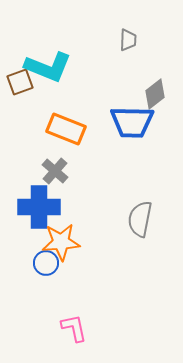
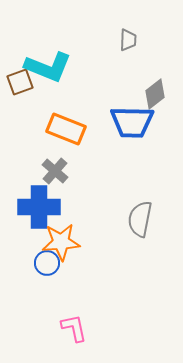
blue circle: moved 1 px right
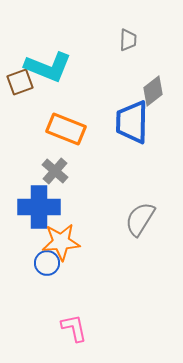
gray diamond: moved 2 px left, 3 px up
blue trapezoid: rotated 90 degrees clockwise
gray semicircle: rotated 21 degrees clockwise
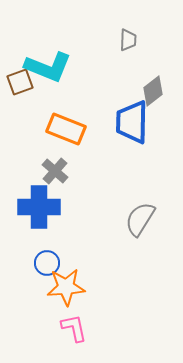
orange star: moved 5 px right, 45 px down
